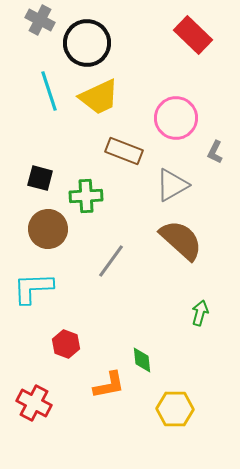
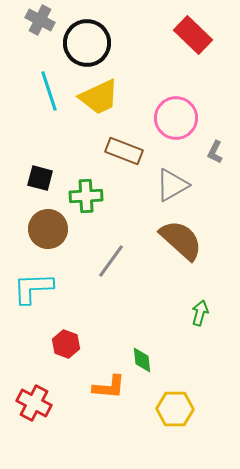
orange L-shape: moved 2 px down; rotated 16 degrees clockwise
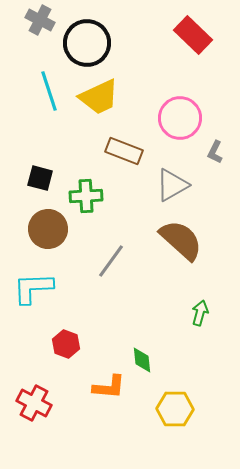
pink circle: moved 4 px right
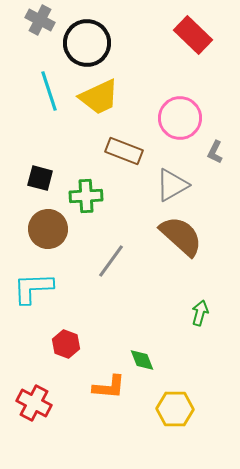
brown semicircle: moved 4 px up
green diamond: rotated 16 degrees counterclockwise
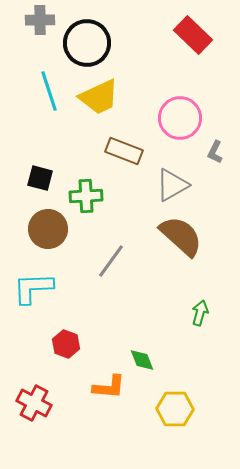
gray cross: rotated 28 degrees counterclockwise
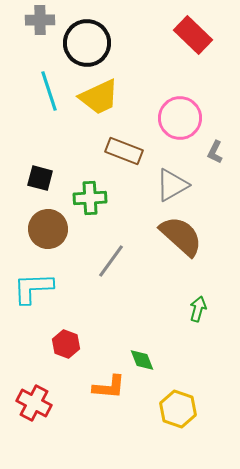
green cross: moved 4 px right, 2 px down
green arrow: moved 2 px left, 4 px up
yellow hexagon: moved 3 px right; rotated 18 degrees clockwise
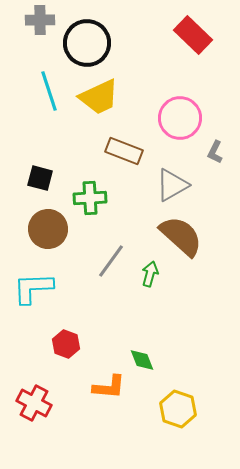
green arrow: moved 48 px left, 35 px up
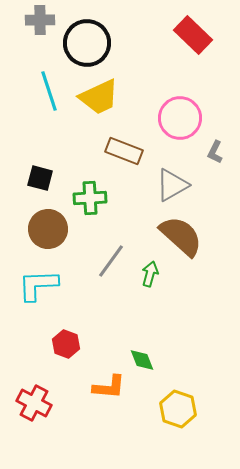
cyan L-shape: moved 5 px right, 3 px up
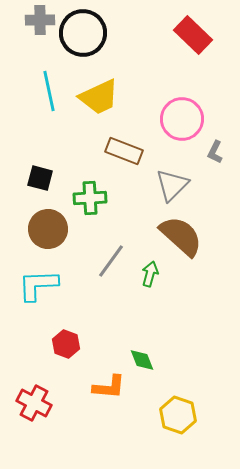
black circle: moved 4 px left, 10 px up
cyan line: rotated 6 degrees clockwise
pink circle: moved 2 px right, 1 px down
gray triangle: rotated 15 degrees counterclockwise
yellow hexagon: moved 6 px down
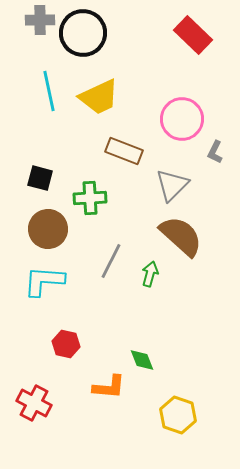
gray line: rotated 9 degrees counterclockwise
cyan L-shape: moved 6 px right, 4 px up; rotated 6 degrees clockwise
red hexagon: rotated 8 degrees counterclockwise
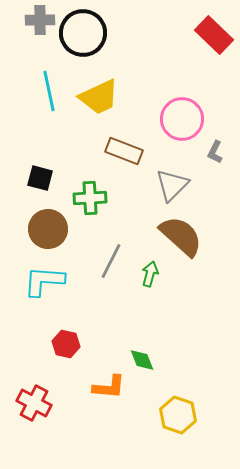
red rectangle: moved 21 px right
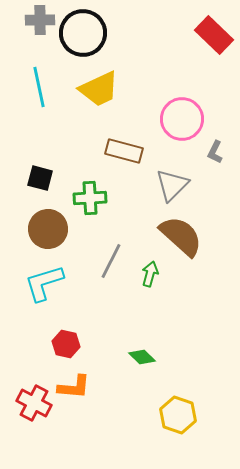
cyan line: moved 10 px left, 4 px up
yellow trapezoid: moved 8 px up
brown rectangle: rotated 6 degrees counterclockwise
cyan L-shape: moved 2 px down; rotated 21 degrees counterclockwise
green diamond: moved 3 px up; rotated 24 degrees counterclockwise
orange L-shape: moved 35 px left
